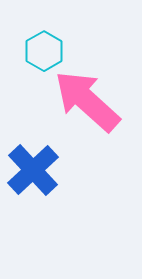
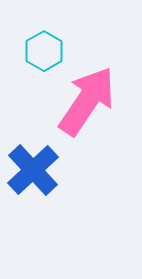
pink arrow: rotated 82 degrees clockwise
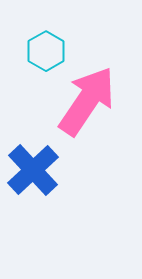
cyan hexagon: moved 2 px right
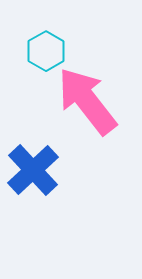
pink arrow: rotated 72 degrees counterclockwise
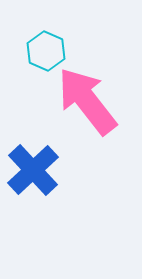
cyan hexagon: rotated 6 degrees counterclockwise
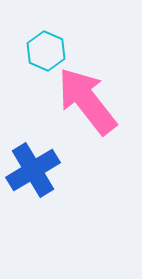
blue cross: rotated 12 degrees clockwise
